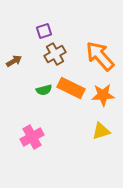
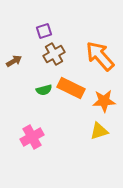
brown cross: moved 1 px left
orange star: moved 1 px right, 6 px down
yellow triangle: moved 2 px left
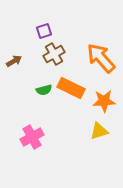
orange arrow: moved 1 px right, 2 px down
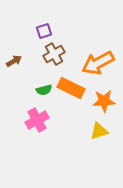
orange arrow: moved 3 px left, 5 px down; rotated 76 degrees counterclockwise
pink cross: moved 5 px right, 17 px up
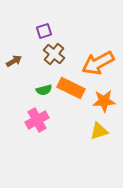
brown cross: rotated 20 degrees counterclockwise
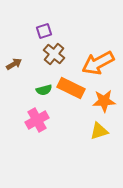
brown arrow: moved 3 px down
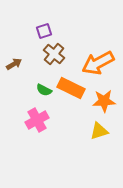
green semicircle: rotated 42 degrees clockwise
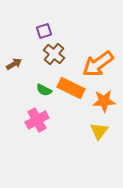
orange arrow: moved 1 px down; rotated 8 degrees counterclockwise
yellow triangle: rotated 36 degrees counterclockwise
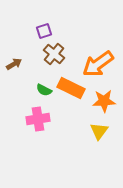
pink cross: moved 1 px right, 1 px up; rotated 20 degrees clockwise
